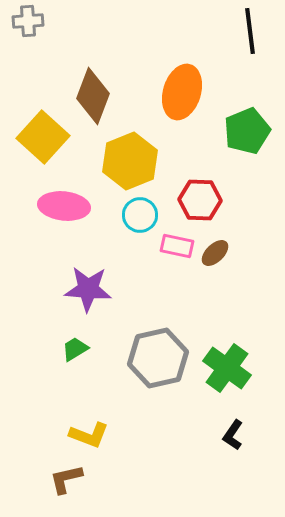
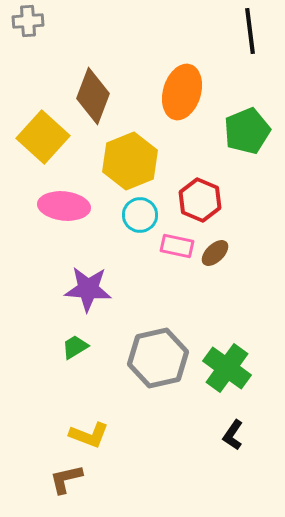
red hexagon: rotated 21 degrees clockwise
green trapezoid: moved 2 px up
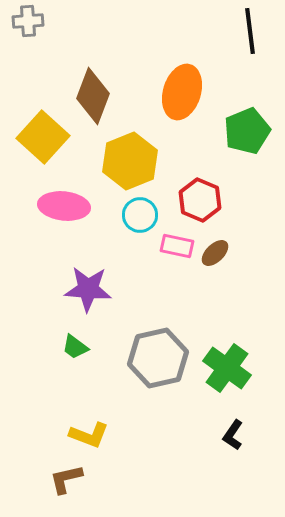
green trapezoid: rotated 112 degrees counterclockwise
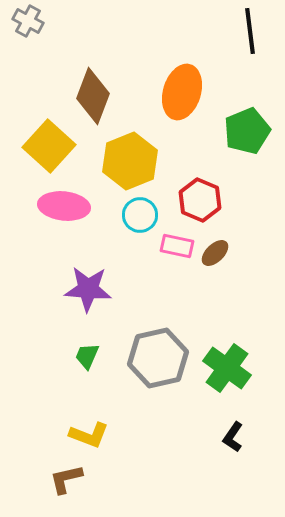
gray cross: rotated 32 degrees clockwise
yellow square: moved 6 px right, 9 px down
green trapezoid: moved 12 px right, 9 px down; rotated 76 degrees clockwise
black L-shape: moved 2 px down
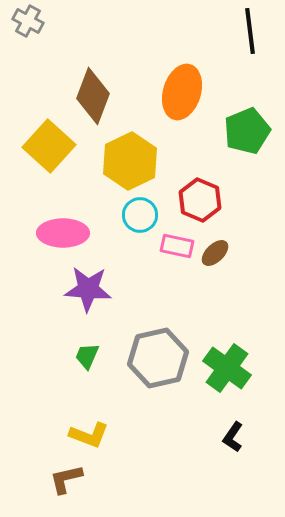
yellow hexagon: rotated 4 degrees counterclockwise
pink ellipse: moved 1 px left, 27 px down; rotated 6 degrees counterclockwise
